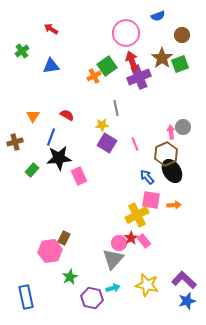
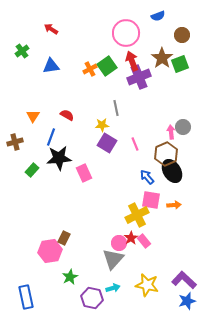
orange cross at (94, 76): moved 4 px left, 7 px up
pink rectangle at (79, 176): moved 5 px right, 3 px up
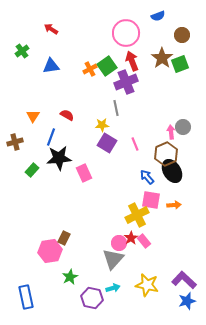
purple cross at (139, 77): moved 13 px left, 5 px down
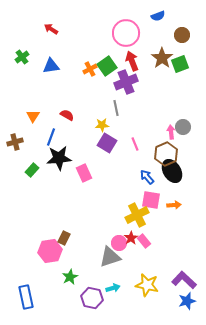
green cross at (22, 51): moved 6 px down
gray triangle at (113, 259): moved 3 px left, 2 px up; rotated 30 degrees clockwise
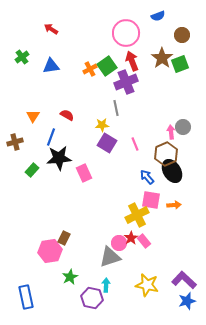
cyan arrow at (113, 288): moved 7 px left, 3 px up; rotated 72 degrees counterclockwise
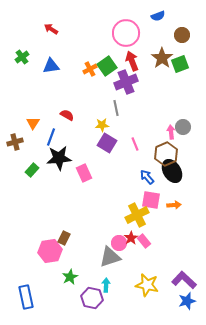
orange triangle at (33, 116): moved 7 px down
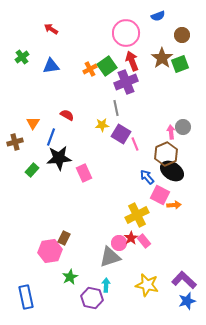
purple square at (107, 143): moved 14 px right, 9 px up
black ellipse at (172, 171): rotated 25 degrees counterclockwise
pink square at (151, 200): moved 9 px right, 5 px up; rotated 18 degrees clockwise
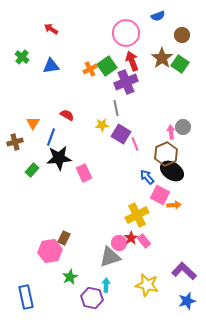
green cross at (22, 57): rotated 16 degrees counterclockwise
green square at (180, 64): rotated 36 degrees counterclockwise
purple L-shape at (184, 280): moved 9 px up
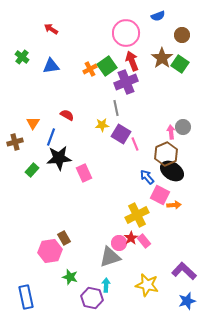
brown rectangle at (64, 238): rotated 56 degrees counterclockwise
green star at (70, 277): rotated 28 degrees counterclockwise
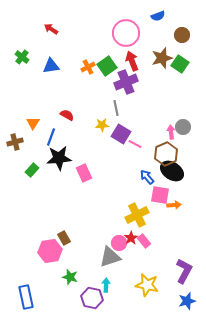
brown star at (162, 58): rotated 20 degrees clockwise
orange cross at (90, 69): moved 2 px left, 2 px up
pink line at (135, 144): rotated 40 degrees counterclockwise
pink square at (160, 195): rotated 18 degrees counterclockwise
purple L-shape at (184, 271): rotated 75 degrees clockwise
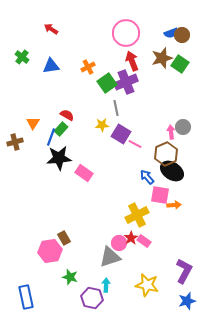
blue semicircle at (158, 16): moved 13 px right, 17 px down
green square at (107, 66): moved 17 px down
green rectangle at (32, 170): moved 29 px right, 41 px up
pink rectangle at (84, 173): rotated 30 degrees counterclockwise
pink rectangle at (144, 241): rotated 16 degrees counterclockwise
